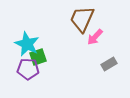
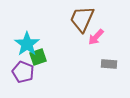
pink arrow: moved 1 px right
cyan star: rotated 10 degrees clockwise
gray rectangle: rotated 35 degrees clockwise
purple pentagon: moved 5 px left, 3 px down; rotated 20 degrees clockwise
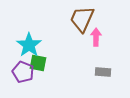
pink arrow: rotated 138 degrees clockwise
cyan star: moved 2 px right, 1 px down
green square: moved 6 px down; rotated 30 degrees clockwise
gray rectangle: moved 6 px left, 8 px down
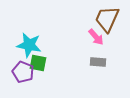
brown trapezoid: moved 25 px right
pink arrow: rotated 138 degrees clockwise
cyan star: rotated 25 degrees counterclockwise
gray rectangle: moved 5 px left, 10 px up
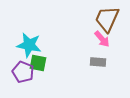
pink arrow: moved 6 px right, 2 px down
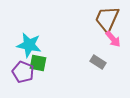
pink arrow: moved 11 px right
gray rectangle: rotated 28 degrees clockwise
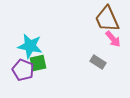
brown trapezoid: rotated 48 degrees counterclockwise
cyan star: moved 1 px right, 1 px down
green square: rotated 24 degrees counterclockwise
purple pentagon: moved 2 px up
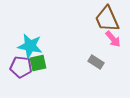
gray rectangle: moved 2 px left
purple pentagon: moved 2 px left, 3 px up; rotated 15 degrees counterclockwise
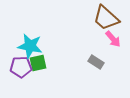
brown trapezoid: moved 1 px left, 1 px up; rotated 24 degrees counterclockwise
purple pentagon: rotated 10 degrees counterclockwise
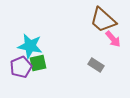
brown trapezoid: moved 3 px left, 2 px down
gray rectangle: moved 3 px down
purple pentagon: rotated 20 degrees counterclockwise
